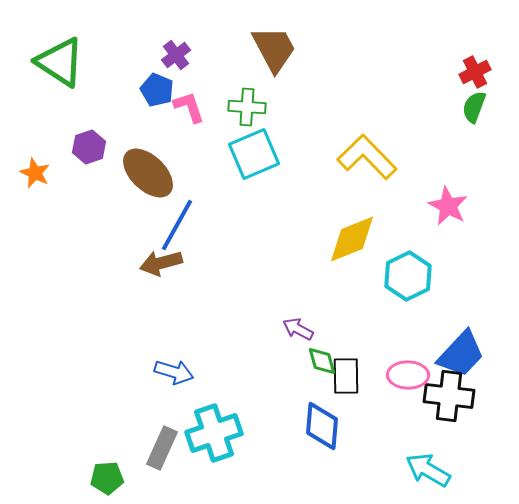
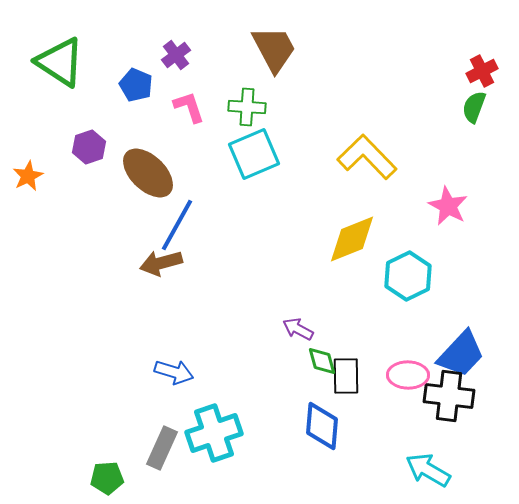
red cross: moved 7 px right, 1 px up
blue pentagon: moved 21 px left, 5 px up
orange star: moved 7 px left, 3 px down; rotated 20 degrees clockwise
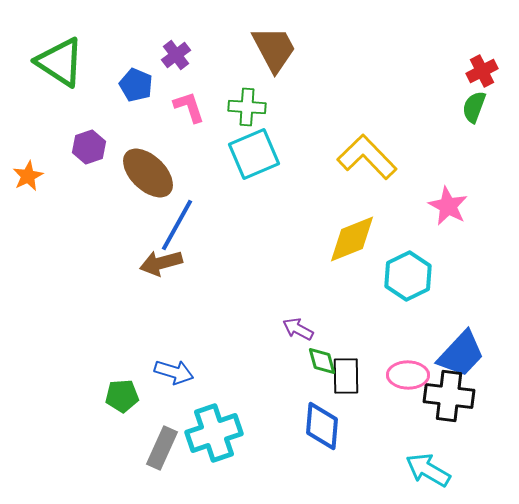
green pentagon: moved 15 px right, 82 px up
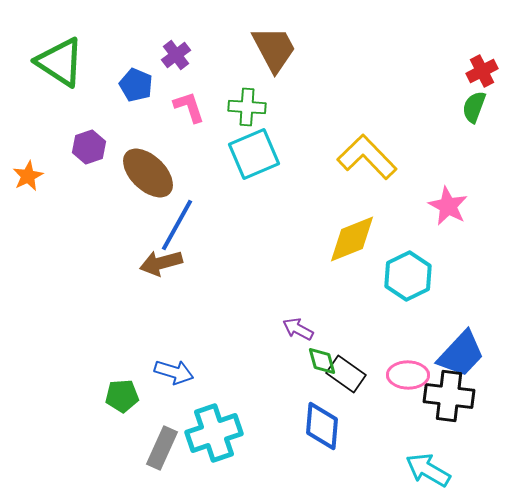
black rectangle: moved 2 px up; rotated 54 degrees counterclockwise
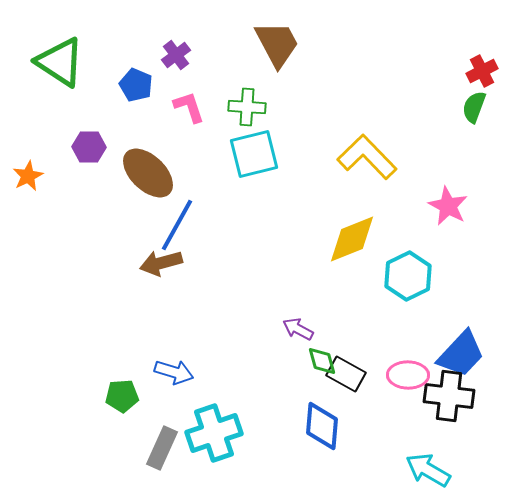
brown trapezoid: moved 3 px right, 5 px up
purple hexagon: rotated 20 degrees clockwise
cyan square: rotated 9 degrees clockwise
black rectangle: rotated 6 degrees counterclockwise
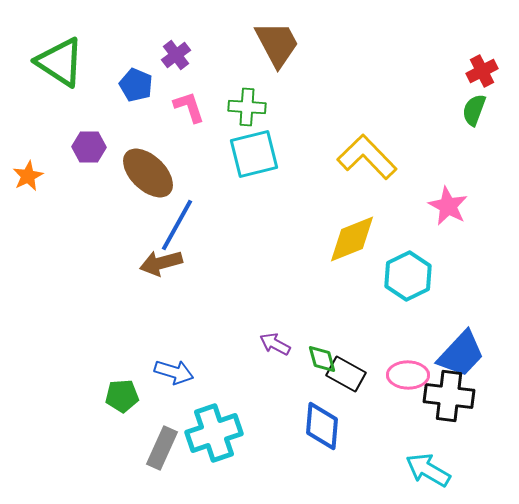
green semicircle: moved 3 px down
purple arrow: moved 23 px left, 15 px down
green diamond: moved 2 px up
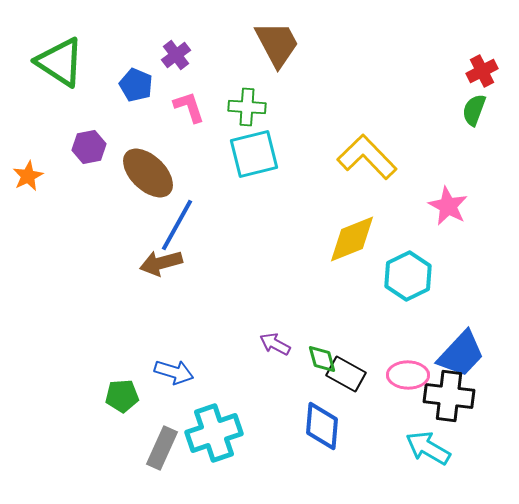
purple hexagon: rotated 12 degrees counterclockwise
cyan arrow: moved 22 px up
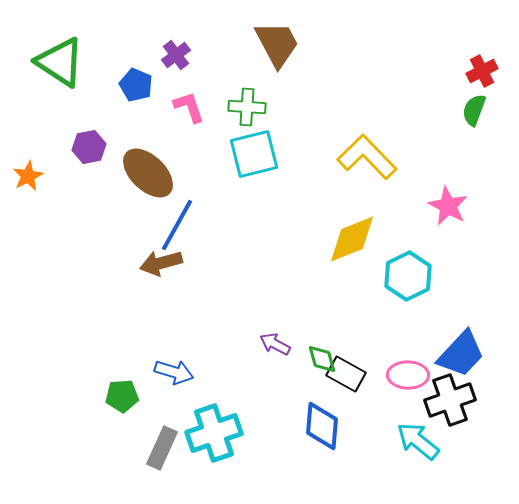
black cross: moved 1 px right, 4 px down; rotated 27 degrees counterclockwise
cyan arrow: moved 10 px left, 7 px up; rotated 9 degrees clockwise
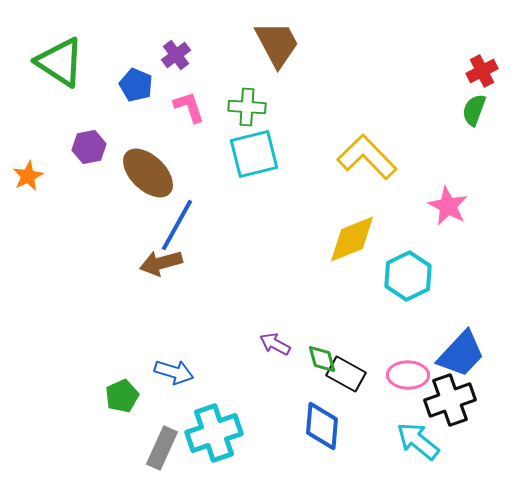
green pentagon: rotated 20 degrees counterclockwise
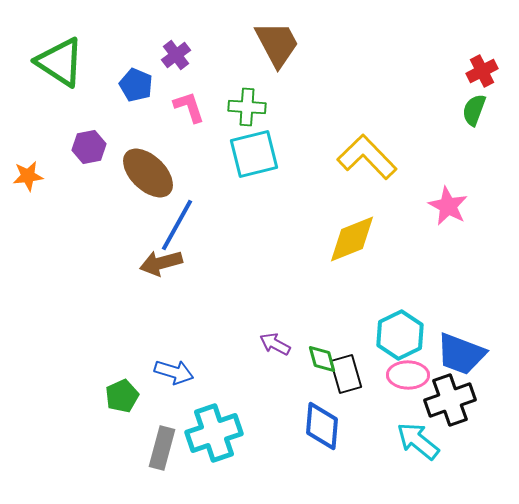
orange star: rotated 20 degrees clockwise
cyan hexagon: moved 8 px left, 59 px down
blue trapezoid: rotated 68 degrees clockwise
black rectangle: rotated 45 degrees clockwise
gray rectangle: rotated 9 degrees counterclockwise
